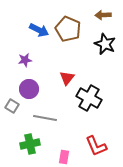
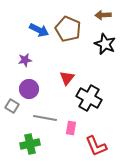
pink rectangle: moved 7 px right, 29 px up
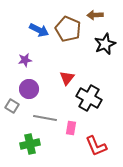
brown arrow: moved 8 px left
black star: rotated 25 degrees clockwise
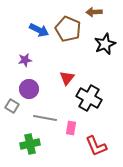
brown arrow: moved 1 px left, 3 px up
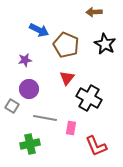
brown pentagon: moved 2 px left, 16 px down
black star: rotated 20 degrees counterclockwise
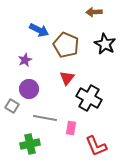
purple star: rotated 16 degrees counterclockwise
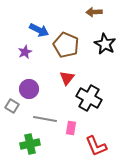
purple star: moved 8 px up
gray line: moved 1 px down
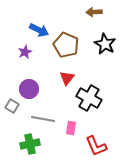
gray line: moved 2 px left
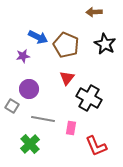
blue arrow: moved 1 px left, 7 px down
purple star: moved 2 px left, 4 px down; rotated 16 degrees clockwise
green cross: rotated 30 degrees counterclockwise
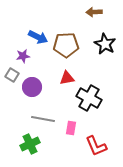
brown pentagon: rotated 25 degrees counterclockwise
red triangle: rotated 42 degrees clockwise
purple circle: moved 3 px right, 2 px up
gray square: moved 31 px up
green cross: rotated 18 degrees clockwise
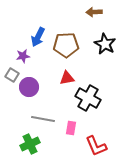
blue arrow: rotated 90 degrees clockwise
purple circle: moved 3 px left
black cross: moved 1 px left
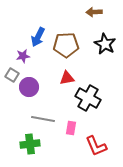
green cross: rotated 18 degrees clockwise
